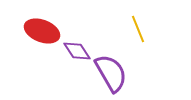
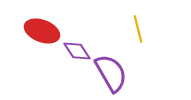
yellow line: rotated 8 degrees clockwise
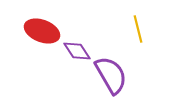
purple semicircle: moved 2 px down
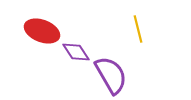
purple diamond: moved 1 px left, 1 px down
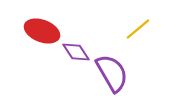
yellow line: rotated 64 degrees clockwise
purple semicircle: moved 1 px right, 2 px up
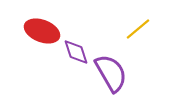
purple diamond: rotated 16 degrees clockwise
purple semicircle: moved 1 px left
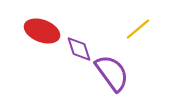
purple diamond: moved 3 px right, 3 px up
purple semicircle: moved 1 px right; rotated 6 degrees counterclockwise
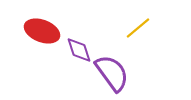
yellow line: moved 1 px up
purple diamond: moved 1 px down
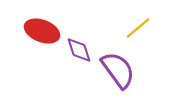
purple semicircle: moved 6 px right, 3 px up
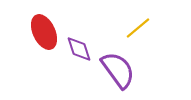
red ellipse: moved 2 px right, 1 px down; rotated 44 degrees clockwise
purple diamond: moved 1 px up
